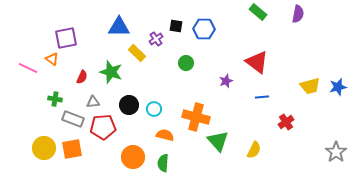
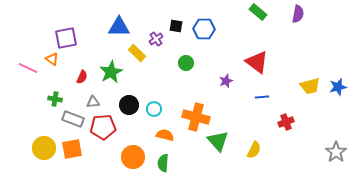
green star: rotated 25 degrees clockwise
red cross: rotated 14 degrees clockwise
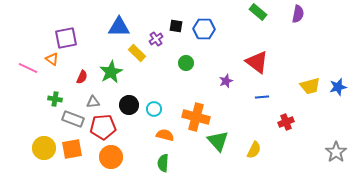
orange circle: moved 22 px left
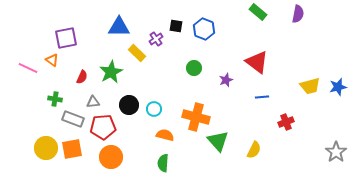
blue hexagon: rotated 20 degrees clockwise
orange triangle: moved 1 px down
green circle: moved 8 px right, 5 px down
purple star: moved 1 px up
yellow circle: moved 2 px right
